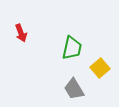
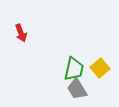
green trapezoid: moved 2 px right, 21 px down
gray trapezoid: moved 3 px right
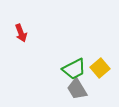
green trapezoid: rotated 50 degrees clockwise
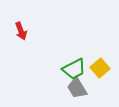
red arrow: moved 2 px up
gray trapezoid: moved 1 px up
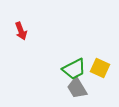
yellow square: rotated 24 degrees counterclockwise
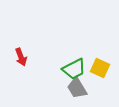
red arrow: moved 26 px down
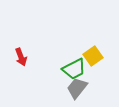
yellow square: moved 7 px left, 12 px up; rotated 30 degrees clockwise
gray trapezoid: rotated 70 degrees clockwise
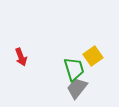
green trapezoid: rotated 80 degrees counterclockwise
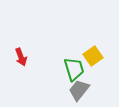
gray trapezoid: moved 2 px right, 2 px down
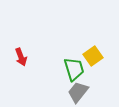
gray trapezoid: moved 1 px left, 2 px down
